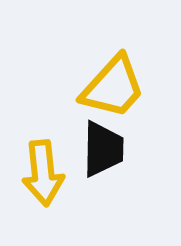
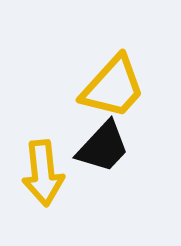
black trapezoid: moved 2 px up; rotated 42 degrees clockwise
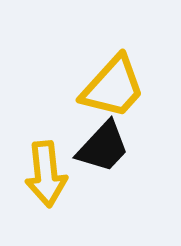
yellow arrow: moved 3 px right, 1 px down
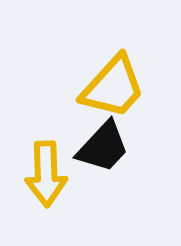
yellow arrow: rotated 4 degrees clockwise
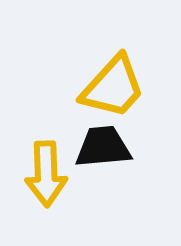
black trapezoid: rotated 138 degrees counterclockwise
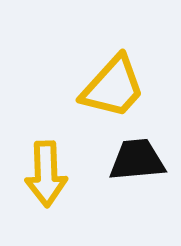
black trapezoid: moved 34 px right, 13 px down
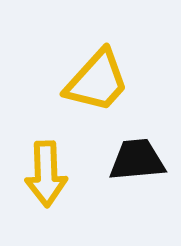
yellow trapezoid: moved 16 px left, 6 px up
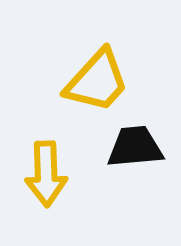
black trapezoid: moved 2 px left, 13 px up
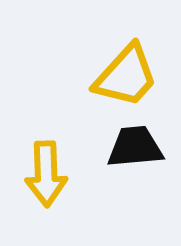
yellow trapezoid: moved 29 px right, 5 px up
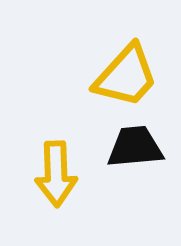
yellow arrow: moved 10 px right
